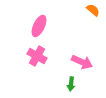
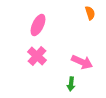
orange semicircle: moved 3 px left, 3 px down; rotated 32 degrees clockwise
pink ellipse: moved 1 px left, 1 px up
pink cross: rotated 12 degrees clockwise
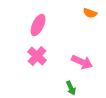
orange semicircle: rotated 128 degrees clockwise
green arrow: moved 4 px down; rotated 32 degrees counterclockwise
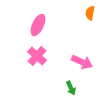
orange semicircle: rotated 80 degrees clockwise
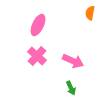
pink arrow: moved 9 px left, 1 px up
